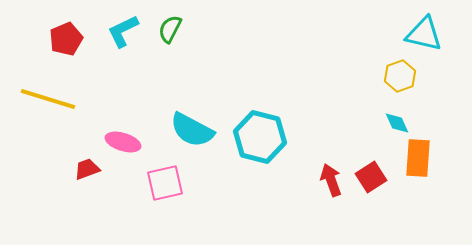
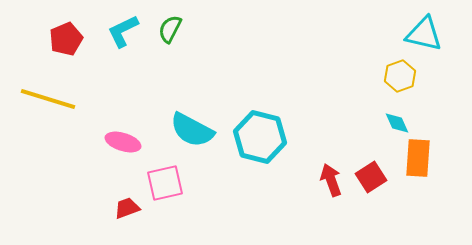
red trapezoid: moved 40 px right, 39 px down
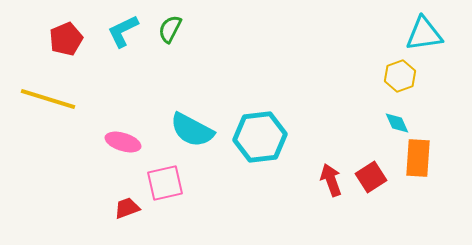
cyan triangle: rotated 21 degrees counterclockwise
cyan hexagon: rotated 21 degrees counterclockwise
